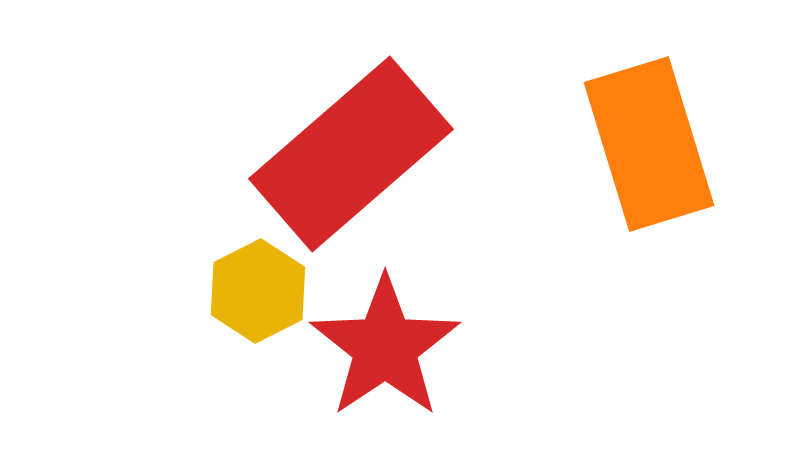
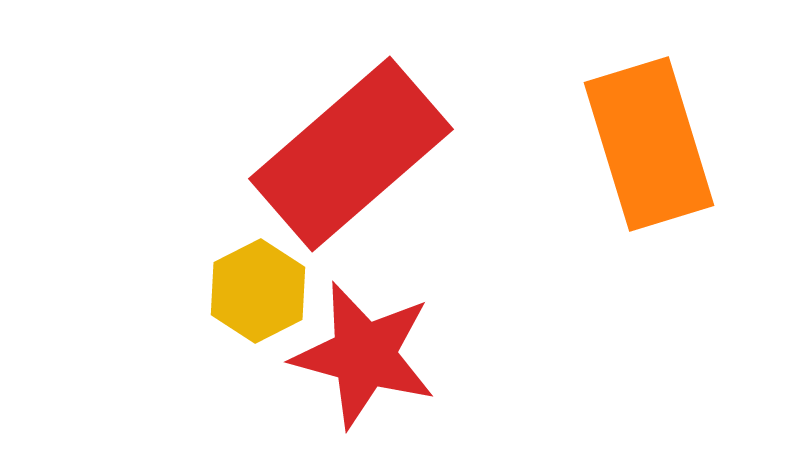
red star: moved 21 px left, 8 px down; rotated 23 degrees counterclockwise
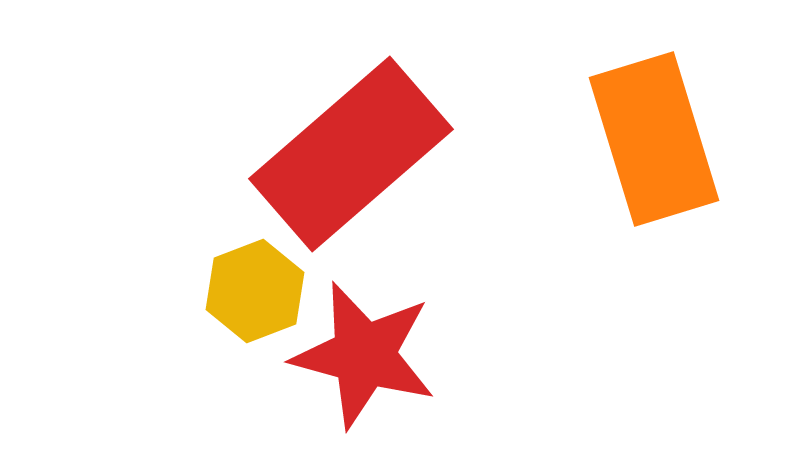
orange rectangle: moved 5 px right, 5 px up
yellow hexagon: moved 3 px left; rotated 6 degrees clockwise
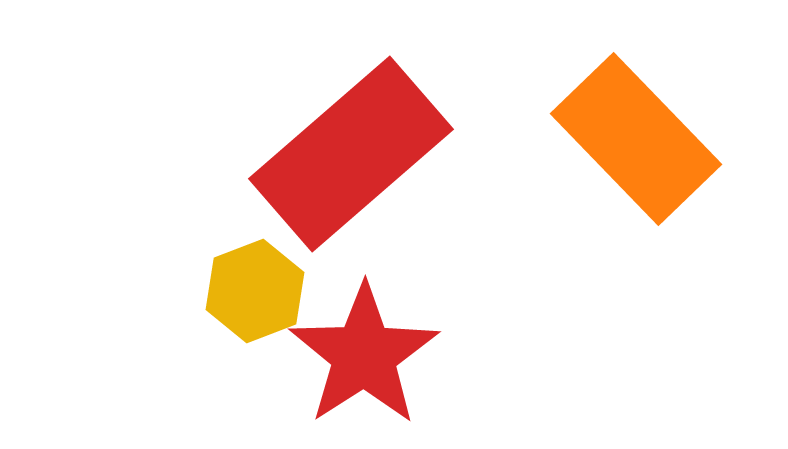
orange rectangle: moved 18 px left; rotated 27 degrees counterclockwise
red star: rotated 24 degrees clockwise
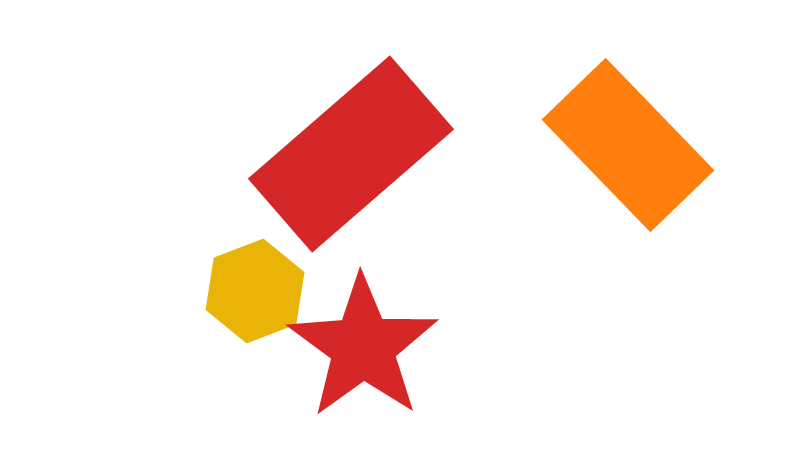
orange rectangle: moved 8 px left, 6 px down
red star: moved 1 px left, 8 px up; rotated 3 degrees counterclockwise
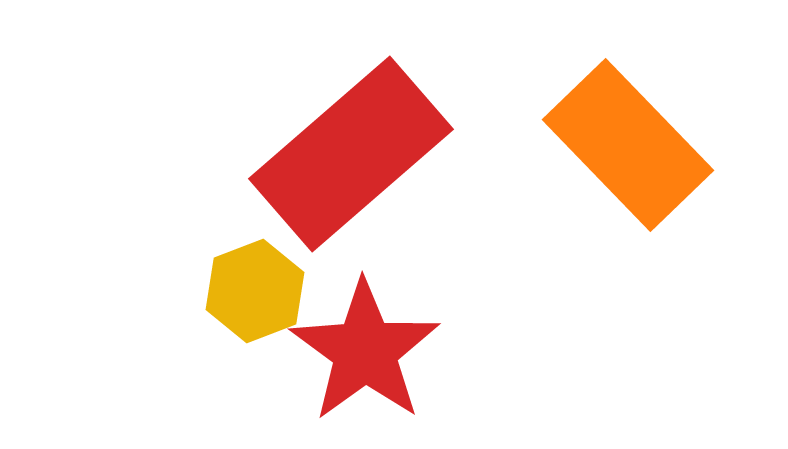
red star: moved 2 px right, 4 px down
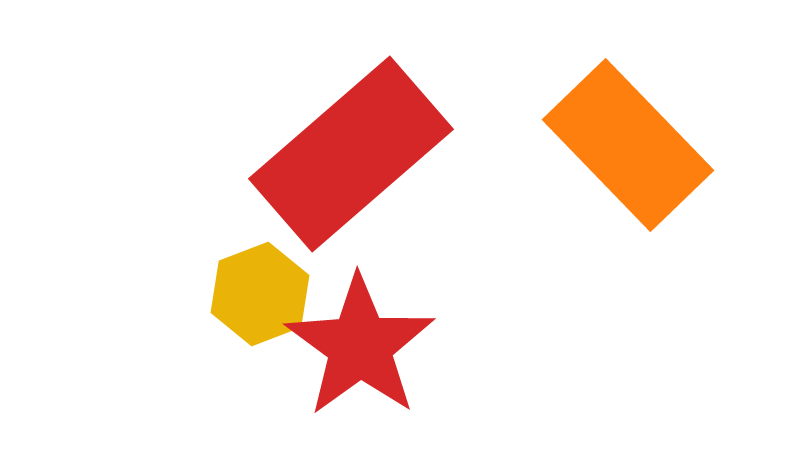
yellow hexagon: moved 5 px right, 3 px down
red star: moved 5 px left, 5 px up
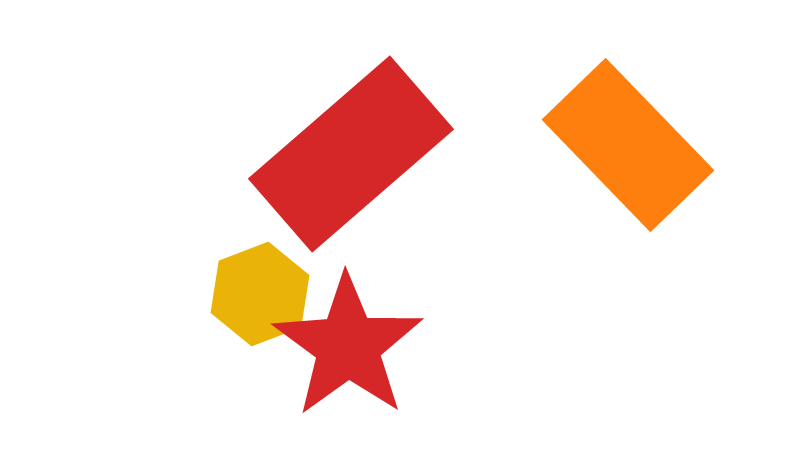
red star: moved 12 px left
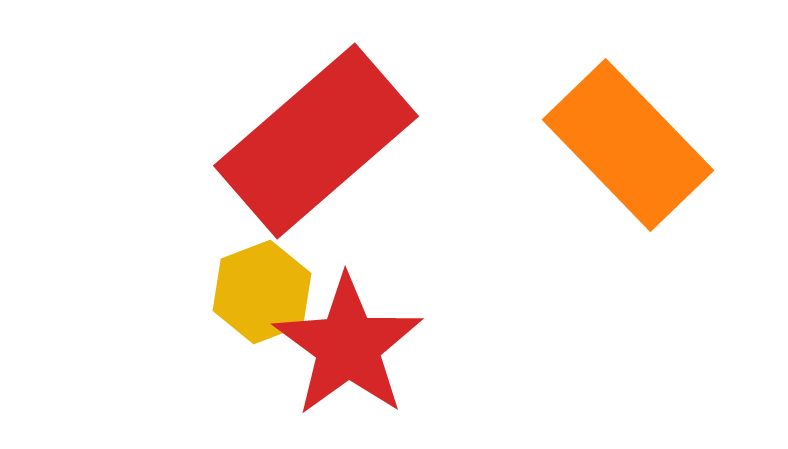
red rectangle: moved 35 px left, 13 px up
yellow hexagon: moved 2 px right, 2 px up
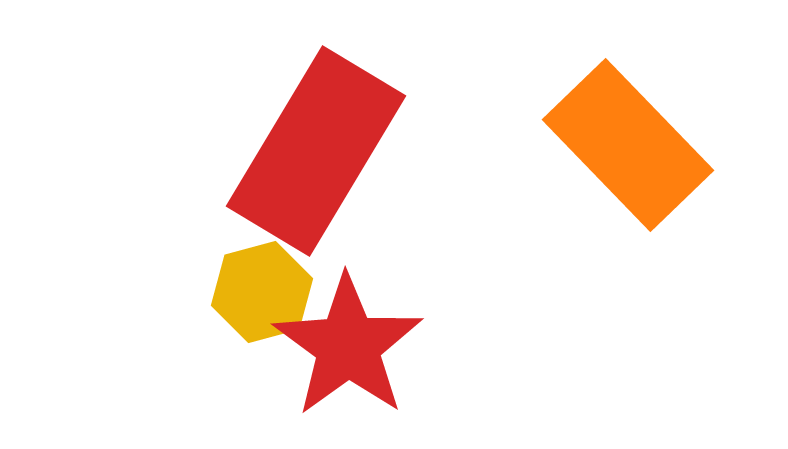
red rectangle: moved 10 px down; rotated 18 degrees counterclockwise
yellow hexagon: rotated 6 degrees clockwise
